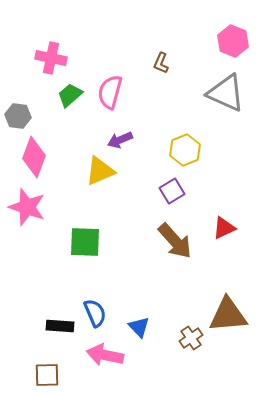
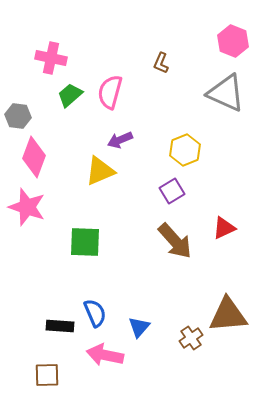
blue triangle: rotated 25 degrees clockwise
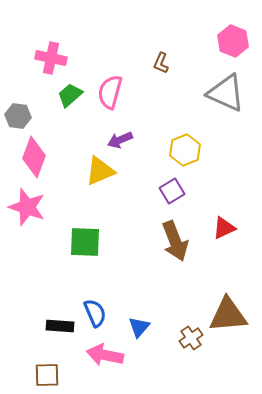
brown arrow: rotated 21 degrees clockwise
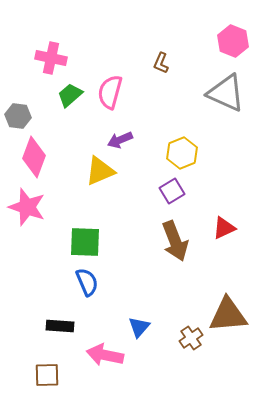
yellow hexagon: moved 3 px left, 3 px down
blue semicircle: moved 8 px left, 31 px up
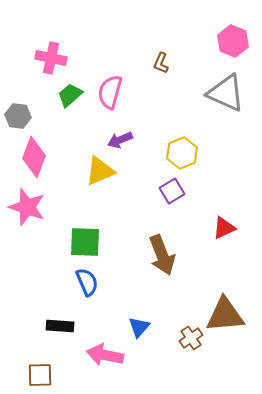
brown arrow: moved 13 px left, 14 px down
brown triangle: moved 3 px left
brown square: moved 7 px left
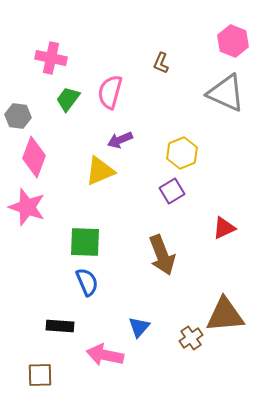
green trapezoid: moved 2 px left, 4 px down; rotated 12 degrees counterclockwise
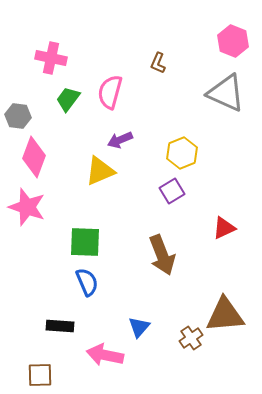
brown L-shape: moved 3 px left
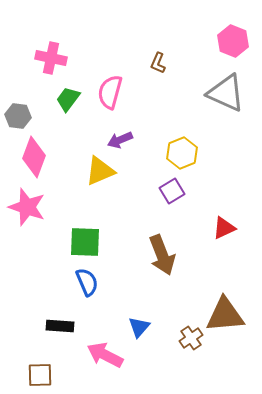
pink arrow: rotated 15 degrees clockwise
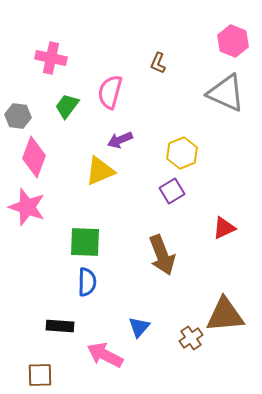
green trapezoid: moved 1 px left, 7 px down
blue semicircle: rotated 24 degrees clockwise
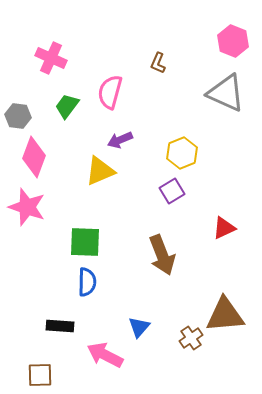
pink cross: rotated 12 degrees clockwise
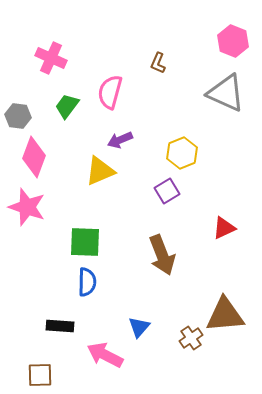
purple square: moved 5 px left
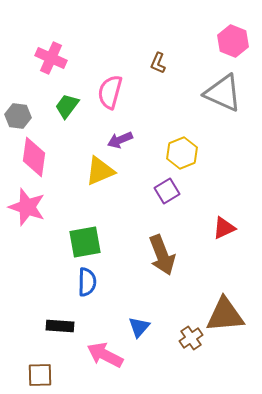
gray triangle: moved 3 px left
pink diamond: rotated 12 degrees counterclockwise
green square: rotated 12 degrees counterclockwise
